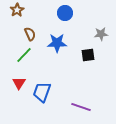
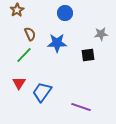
blue trapezoid: rotated 15 degrees clockwise
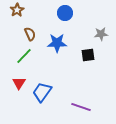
green line: moved 1 px down
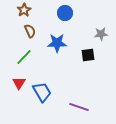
brown star: moved 7 px right
brown semicircle: moved 3 px up
green line: moved 1 px down
blue trapezoid: rotated 115 degrees clockwise
purple line: moved 2 px left
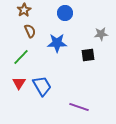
green line: moved 3 px left
blue trapezoid: moved 6 px up
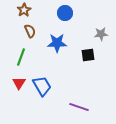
green line: rotated 24 degrees counterclockwise
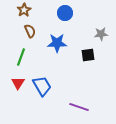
red triangle: moved 1 px left
